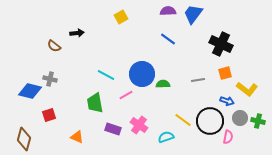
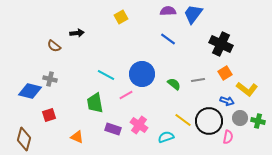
orange square: rotated 16 degrees counterclockwise
green semicircle: moved 11 px right; rotated 40 degrees clockwise
black circle: moved 1 px left
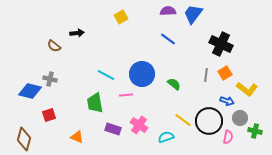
gray line: moved 8 px right, 5 px up; rotated 72 degrees counterclockwise
pink line: rotated 24 degrees clockwise
green cross: moved 3 px left, 10 px down
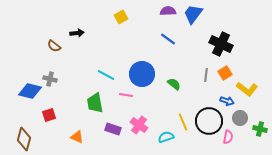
pink line: rotated 16 degrees clockwise
yellow line: moved 2 px down; rotated 30 degrees clockwise
green cross: moved 5 px right, 2 px up
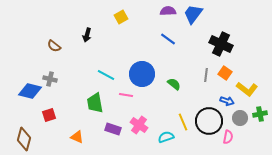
black arrow: moved 10 px right, 2 px down; rotated 112 degrees clockwise
orange square: rotated 24 degrees counterclockwise
green cross: moved 15 px up; rotated 24 degrees counterclockwise
